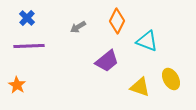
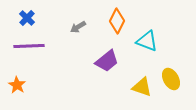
yellow triangle: moved 2 px right
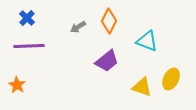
orange diamond: moved 8 px left
yellow ellipse: rotated 55 degrees clockwise
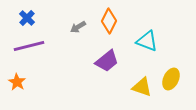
purple line: rotated 12 degrees counterclockwise
orange star: moved 3 px up
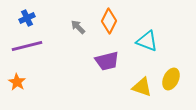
blue cross: rotated 21 degrees clockwise
gray arrow: rotated 77 degrees clockwise
purple line: moved 2 px left
purple trapezoid: rotated 25 degrees clockwise
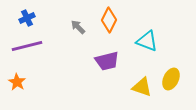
orange diamond: moved 1 px up
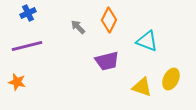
blue cross: moved 1 px right, 5 px up
orange star: rotated 18 degrees counterclockwise
